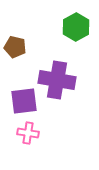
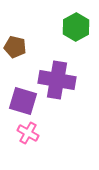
purple square: moved 1 px left; rotated 24 degrees clockwise
pink cross: rotated 20 degrees clockwise
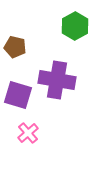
green hexagon: moved 1 px left, 1 px up
purple square: moved 5 px left, 6 px up
pink cross: rotated 20 degrees clockwise
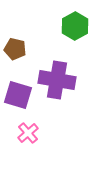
brown pentagon: moved 2 px down
